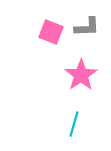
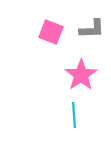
gray L-shape: moved 5 px right, 2 px down
cyan line: moved 9 px up; rotated 20 degrees counterclockwise
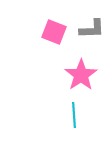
pink square: moved 3 px right
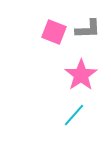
gray L-shape: moved 4 px left
cyan line: rotated 45 degrees clockwise
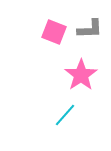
gray L-shape: moved 2 px right
cyan line: moved 9 px left
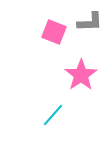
gray L-shape: moved 7 px up
cyan line: moved 12 px left
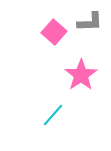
pink square: rotated 20 degrees clockwise
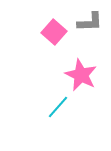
pink star: rotated 12 degrees counterclockwise
cyan line: moved 5 px right, 8 px up
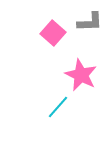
pink square: moved 1 px left, 1 px down
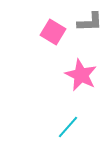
pink square: moved 1 px up; rotated 10 degrees counterclockwise
cyan line: moved 10 px right, 20 px down
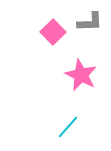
pink square: rotated 15 degrees clockwise
